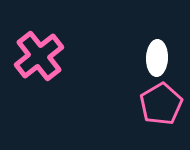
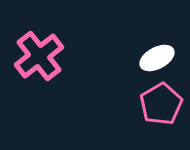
white ellipse: rotated 60 degrees clockwise
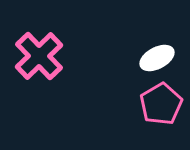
pink cross: rotated 6 degrees counterclockwise
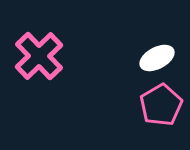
pink pentagon: moved 1 px down
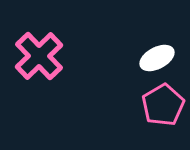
pink pentagon: moved 2 px right
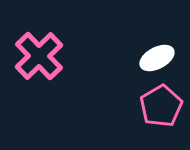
pink pentagon: moved 2 px left, 1 px down
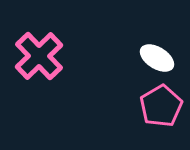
white ellipse: rotated 60 degrees clockwise
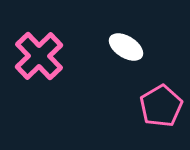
white ellipse: moved 31 px left, 11 px up
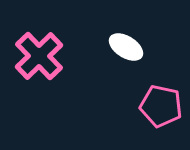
pink pentagon: rotated 30 degrees counterclockwise
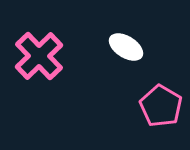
pink pentagon: rotated 18 degrees clockwise
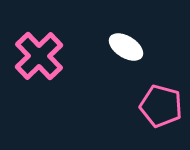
pink pentagon: rotated 15 degrees counterclockwise
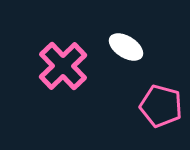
pink cross: moved 24 px right, 10 px down
